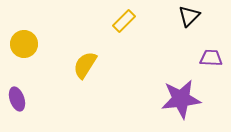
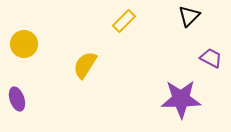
purple trapezoid: rotated 25 degrees clockwise
purple star: rotated 6 degrees clockwise
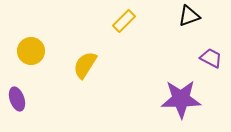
black triangle: rotated 25 degrees clockwise
yellow circle: moved 7 px right, 7 px down
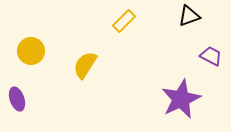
purple trapezoid: moved 2 px up
purple star: rotated 24 degrees counterclockwise
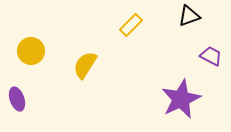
yellow rectangle: moved 7 px right, 4 px down
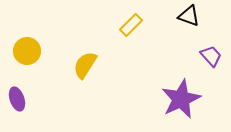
black triangle: rotated 40 degrees clockwise
yellow circle: moved 4 px left
purple trapezoid: rotated 20 degrees clockwise
